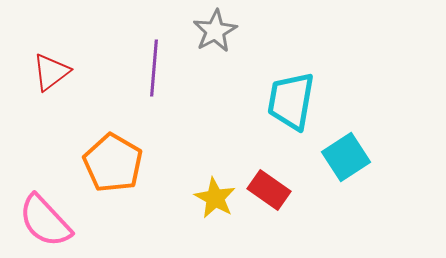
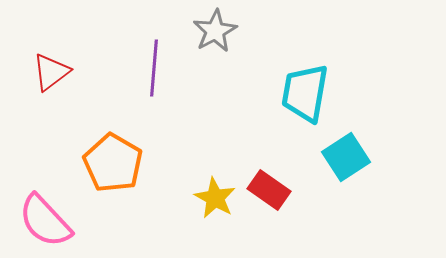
cyan trapezoid: moved 14 px right, 8 px up
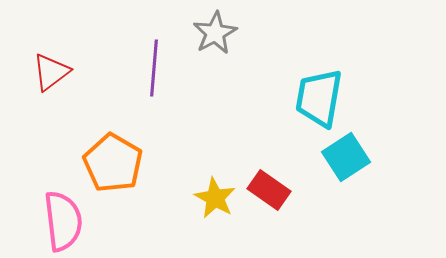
gray star: moved 2 px down
cyan trapezoid: moved 14 px right, 5 px down
pink semicircle: moved 18 px right; rotated 144 degrees counterclockwise
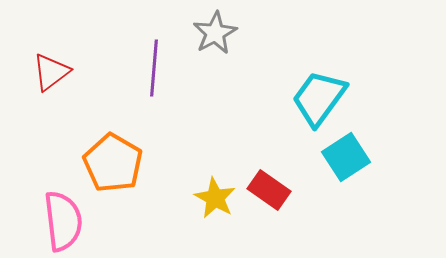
cyan trapezoid: rotated 26 degrees clockwise
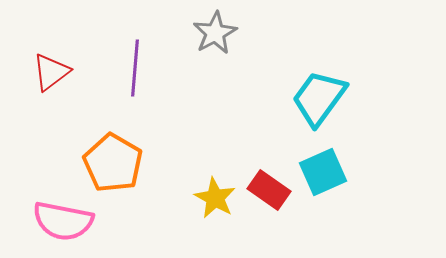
purple line: moved 19 px left
cyan square: moved 23 px left, 15 px down; rotated 9 degrees clockwise
pink semicircle: rotated 108 degrees clockwise
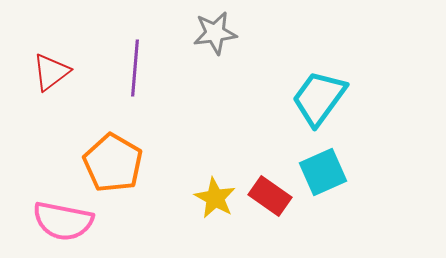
gray star: rotated 21 degrees clockwise
red rectangle: moved 1 px right, 6 px down
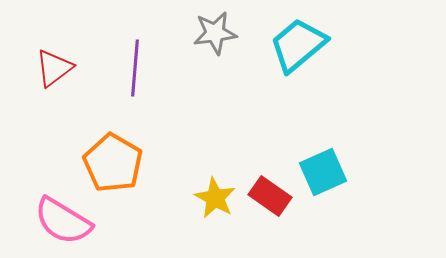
red triangle: moved 3 px right, 4 px up
cyan trapezoid: moved 21 px left, 53 px up; rotated 14 degrees clockwise
pink semicircle: rotated 20 degrees clockwise
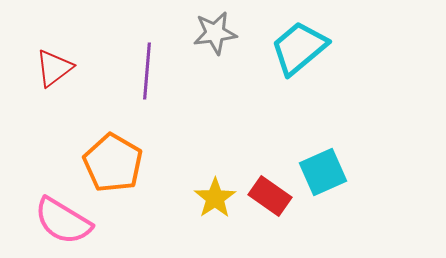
cyan trapezoid: moved 1 px right, 3 px down
purple line: moved 12 px right, 3 px down
yellow star: rotated 9 degrees clockwise
